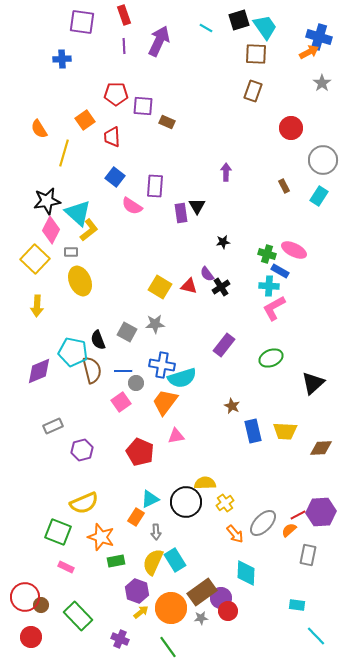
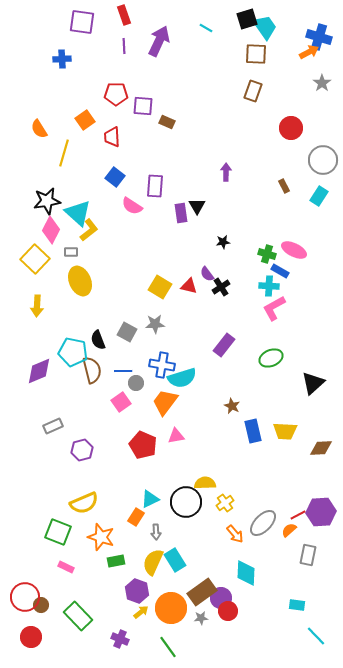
black square at (239, 20): moved 8 px right, 1 px up
red pentagon at (140, 452): moved 3 px right, 7 px up
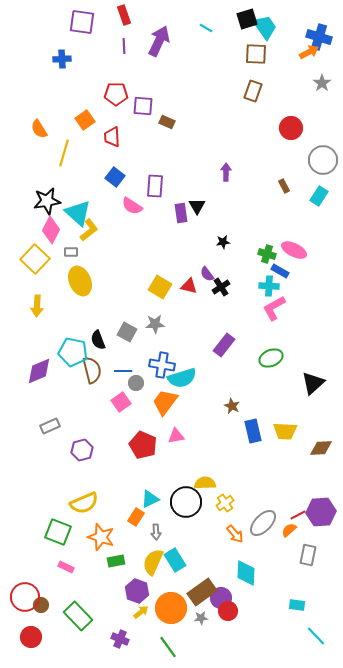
gray rectangle at (53, 426): moved 3 px left
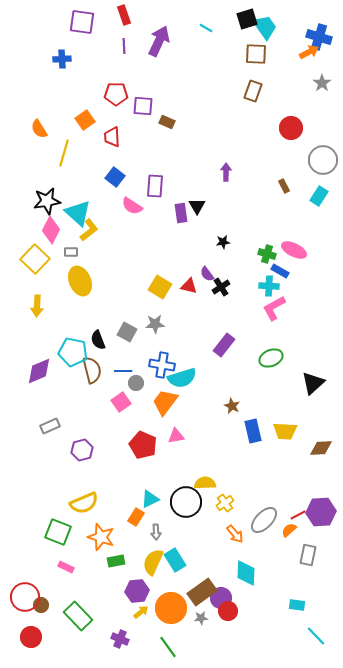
gray ellipse at (263, 523): moved 1 px right, 3 px up
purple hexagon at (137, 591): rotated 25 degrees counterclockwise
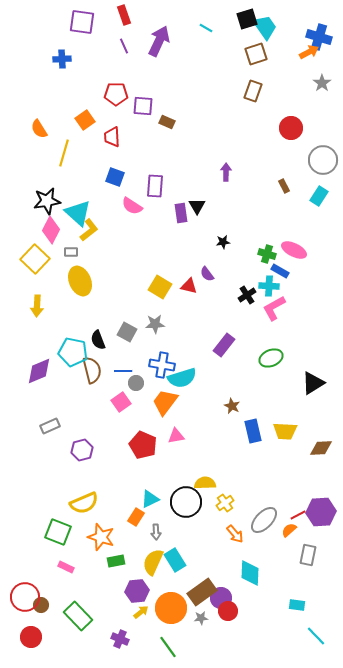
purple line at (124, 46): rotated 21 degrees counterclockwise
brown square at (256, 54): rotated 20 degrees counterclockwise
blue square at (115, 177): rotated 18 degrees counterclockwise
black cross at (221, 287): moved 26 px right, 8 px down
black triangle at (313, 383): rotated 10 degrees clockwise
cyan diamond at (246, 573): moved 4 px right
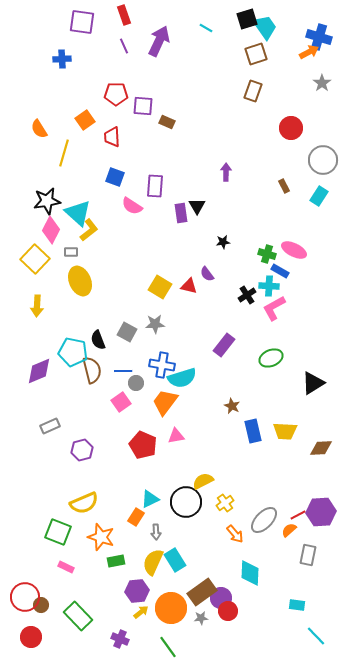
yellow semicircle at (205, 483): moved 2 px left, 2 px up; rotated 25 degrees counterclockwise
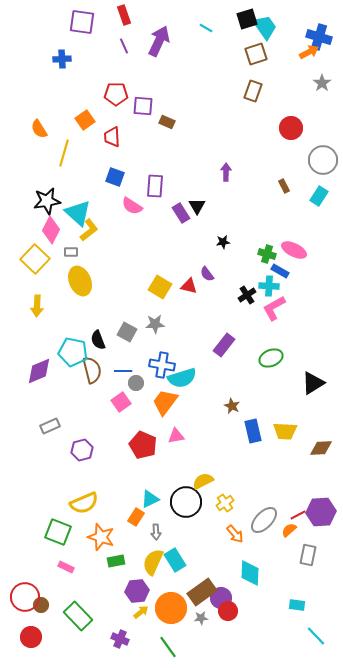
purple rectangle at (181, 213): rotated 24 degrees counterclockwise
